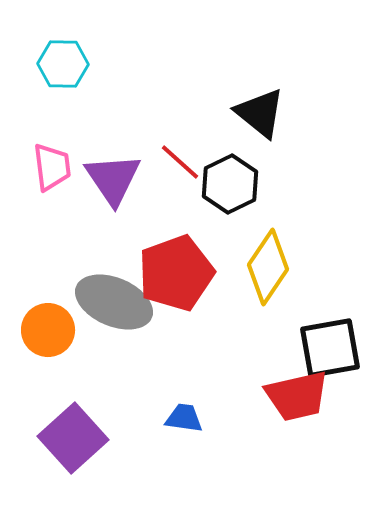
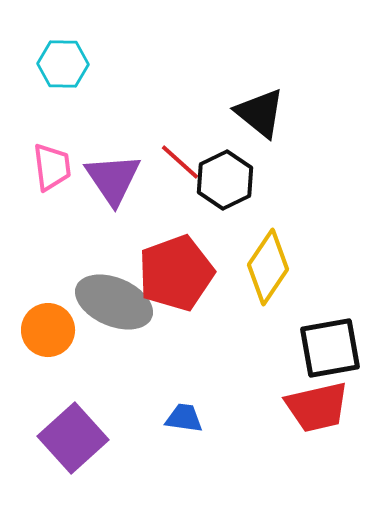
black hexagon: moved 5 px left, 4 px up
red trapezoid: moved 20 px right, 11 px down
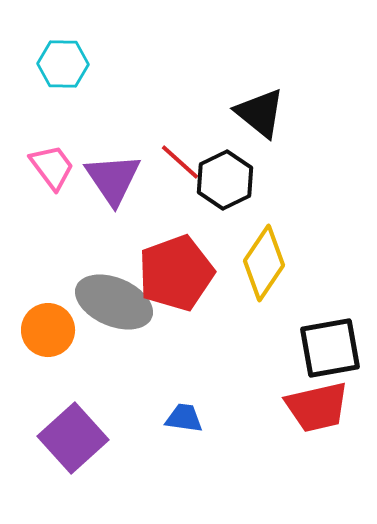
pink trapezoid: rotated 30 degrees counterclockwise
yellow diamond: moved 4 px left, 4 px up
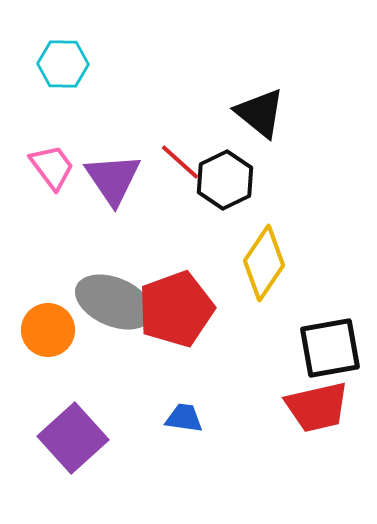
red pentagon: moved 36 px down
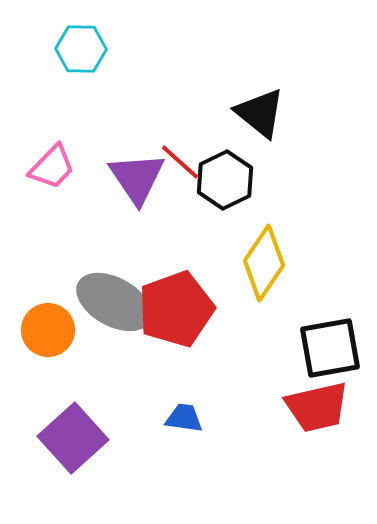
cyan hexagon: moved 18 px right, 15 px up
pink trapezoid: rotated 81 degrees clockwise
purple triangle: moved 24 px right, 1 px up
gray ellipse: rotated 6 degrees clockwise
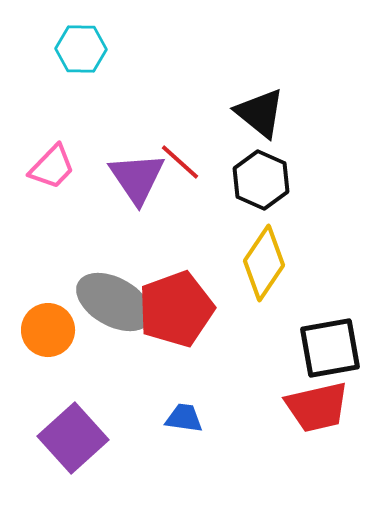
black hexagon: moved 36 px right; rotated 10 degrees counterclockwise
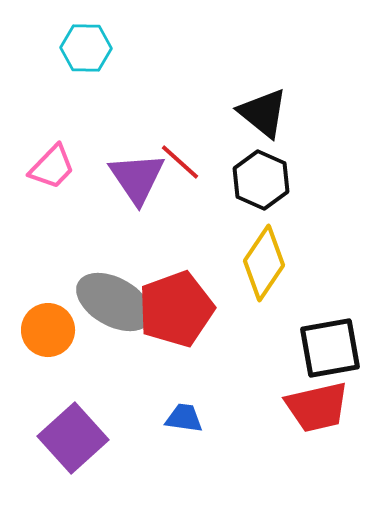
cyan hexagon: moved 5 px right, 1 px up
black triangle: moved 3 px right
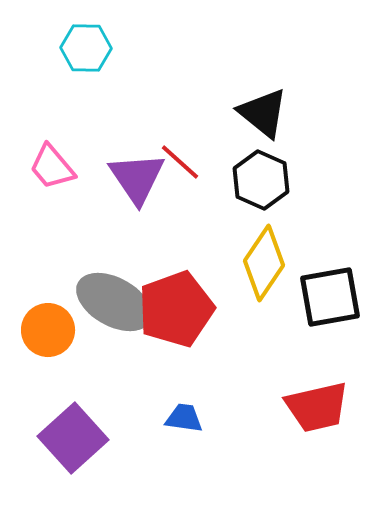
pink trapezoid: rotated 96 degrees clockwise
black square: moved 51 px up
